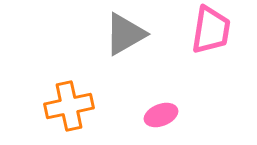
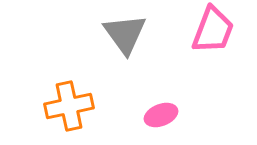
pink trapezoid: moved 2 px right; rotated 12 degrees clockwise
gray triangle: rotated 36 degrees counterclockwise
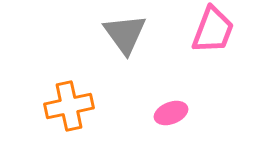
pink ellipse: moved 10 px right, 2 px up
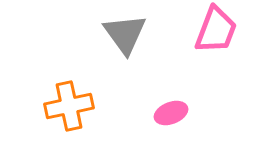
pink trapezoid: moved 3 px right
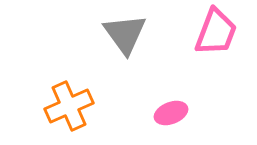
pink trapezoid: moved 2 px down
orange cross: rotated 12 degrees counterclockwise
